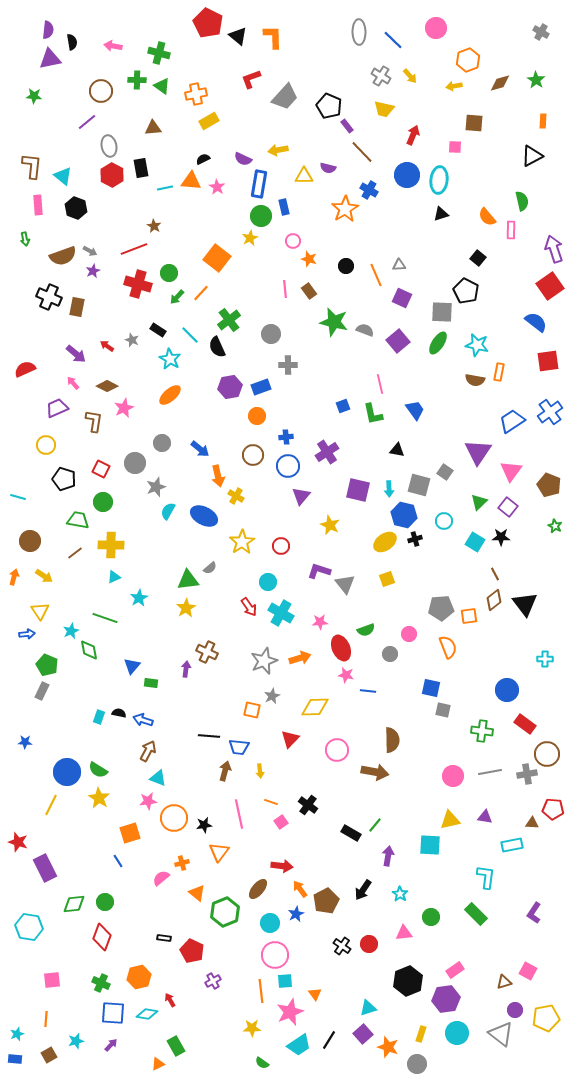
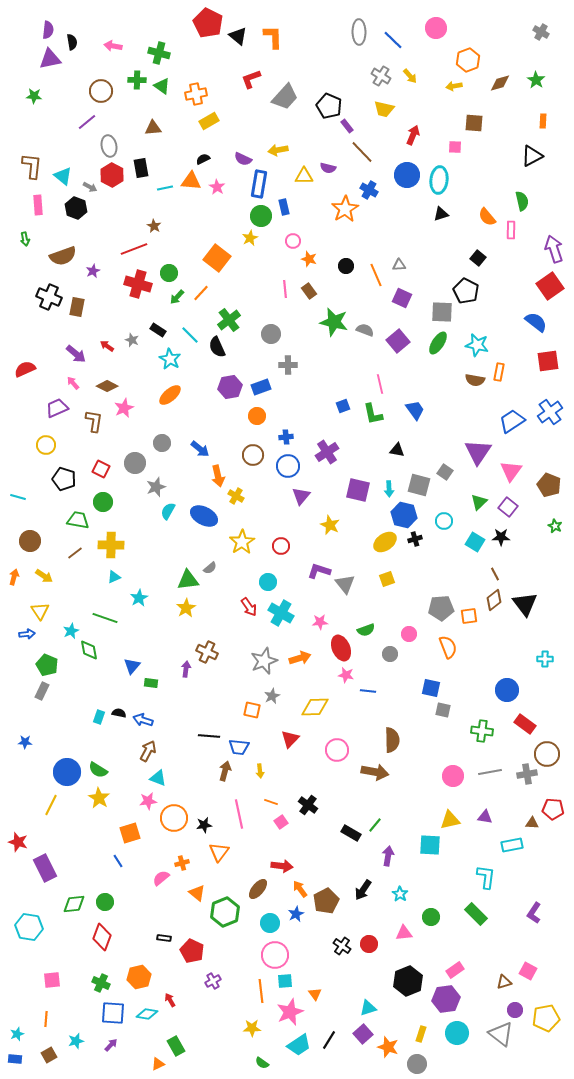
gray arrow at (90, 251): moved 64 px up
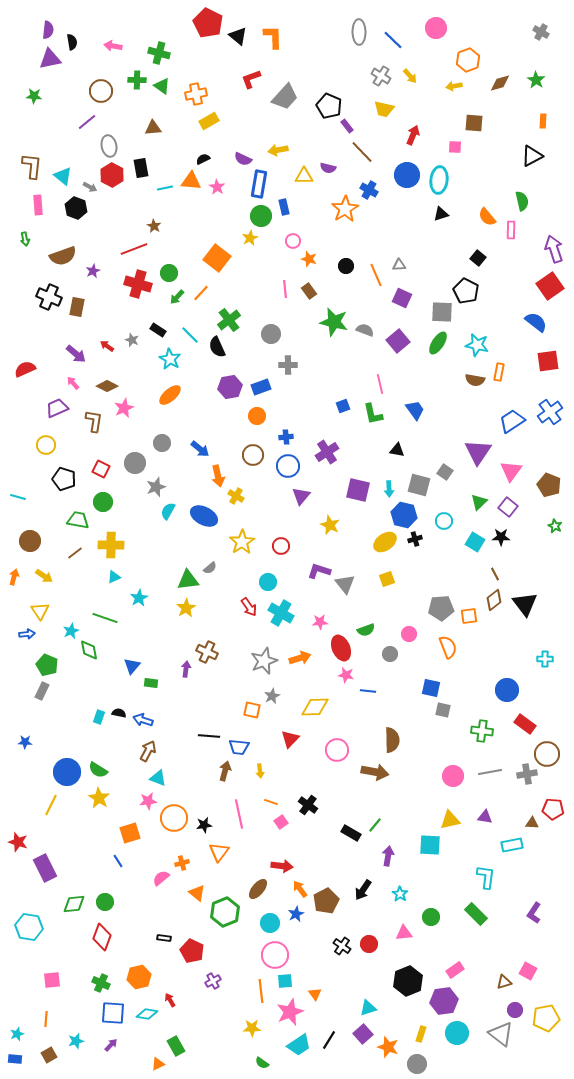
purple hexagon at (446, 999): moved 2 px left, 2 px down
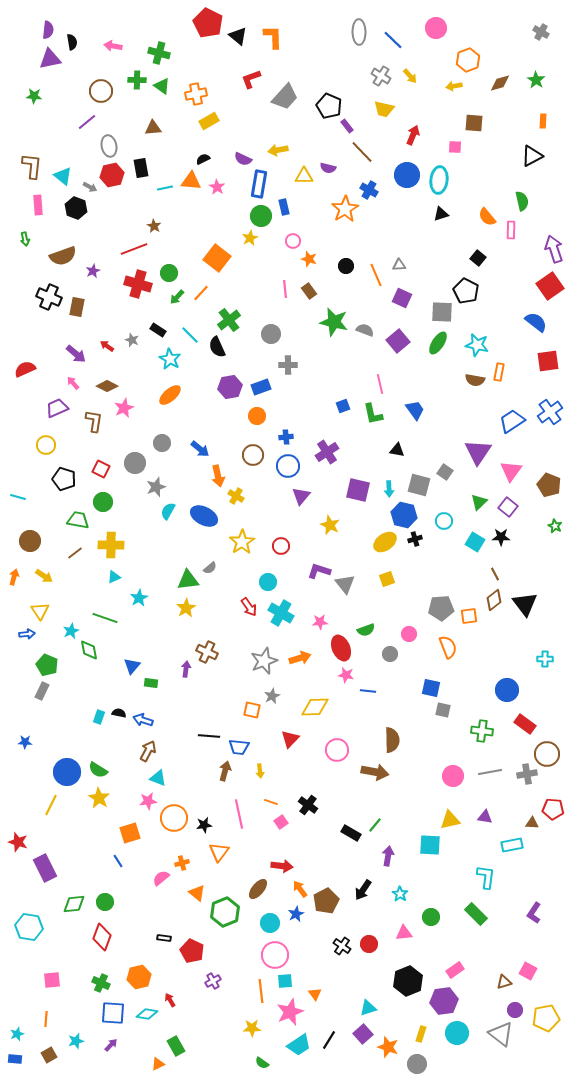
red hexagon at (112, 175): rotated 20 degrees clockwise
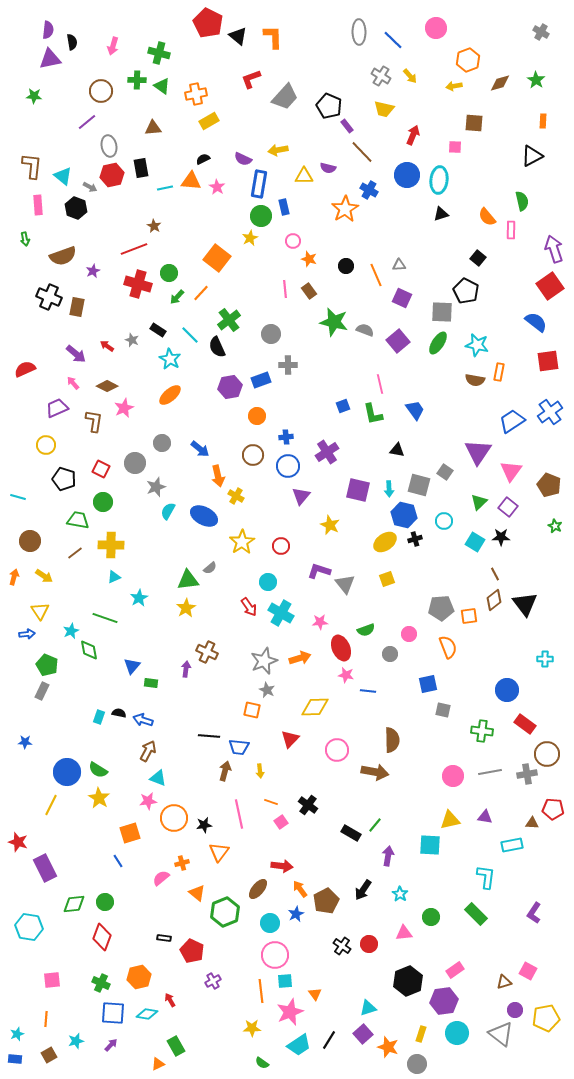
pink arrow at (113, 46): rotated 84 degrees counterclockwise
blue rectangle at (261, 387): moved 7 px up
blue square at (431, 688): moved 3 px left, 4 px up; rotated 24 degrees counterclockwise
gray star at (272, 696): moved 5 px left, 6 px up; rotated 21 degrees counterclockwise
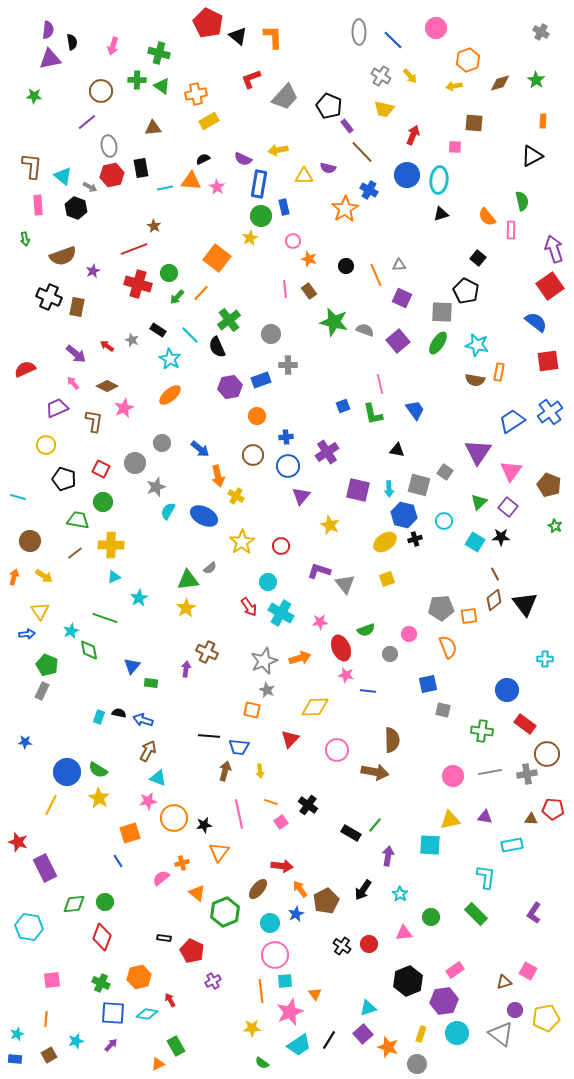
brown triangle at (532, 823): moved 1 px left, 4 px up
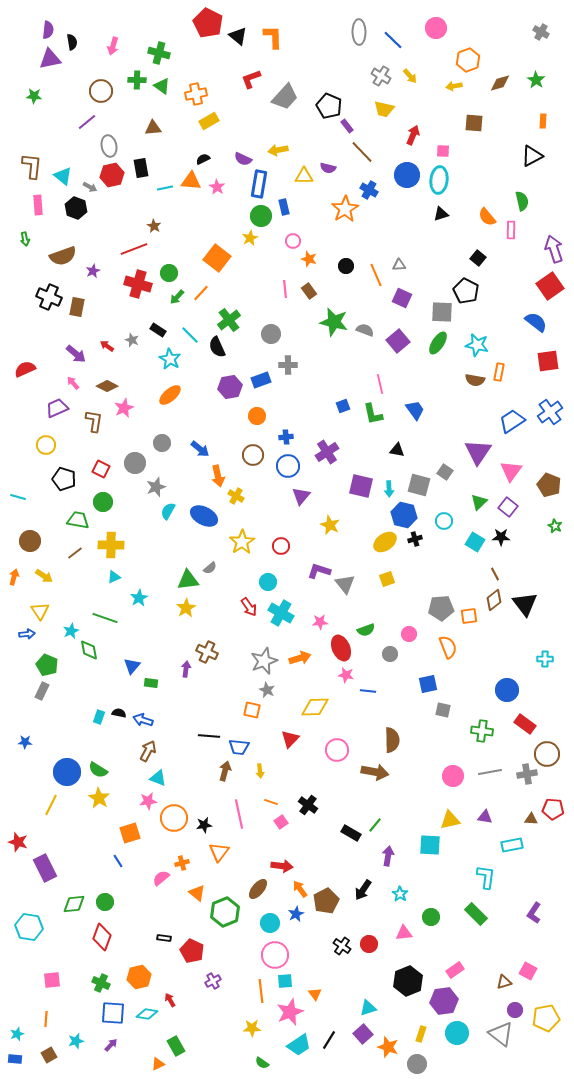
pink square at (455, 147): moved 12 px left, 4 px down
purple square at (358, 490): moved 3 px right, 4 px up
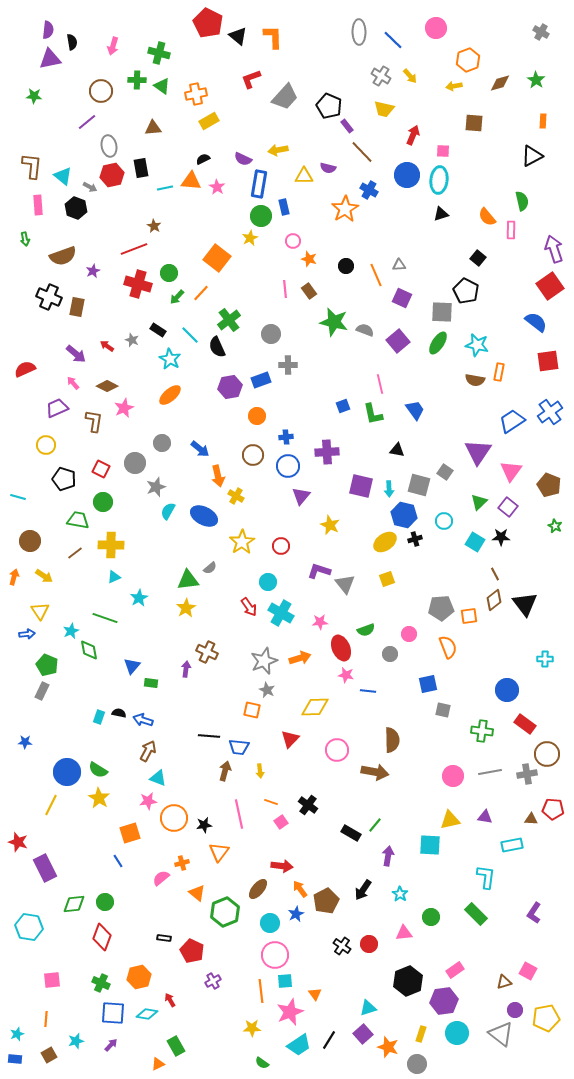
purple cross at (327, 452): rotated 30 degrees clockwise
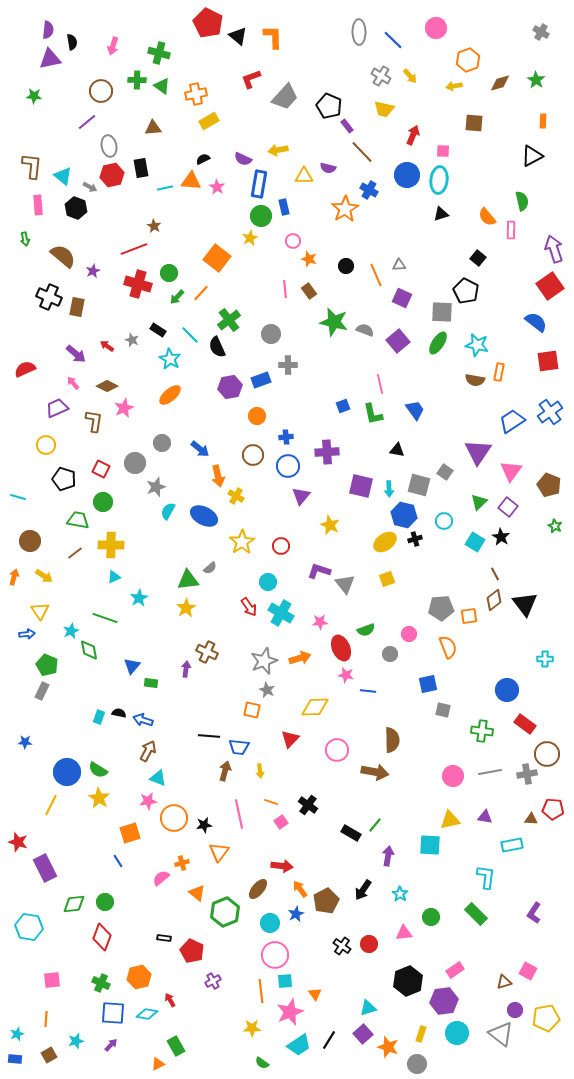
brown semicircle at (63, 256): rotated 120 degrees counterclockwise
black star at (501, 537): rotated 30 degrees clockwise
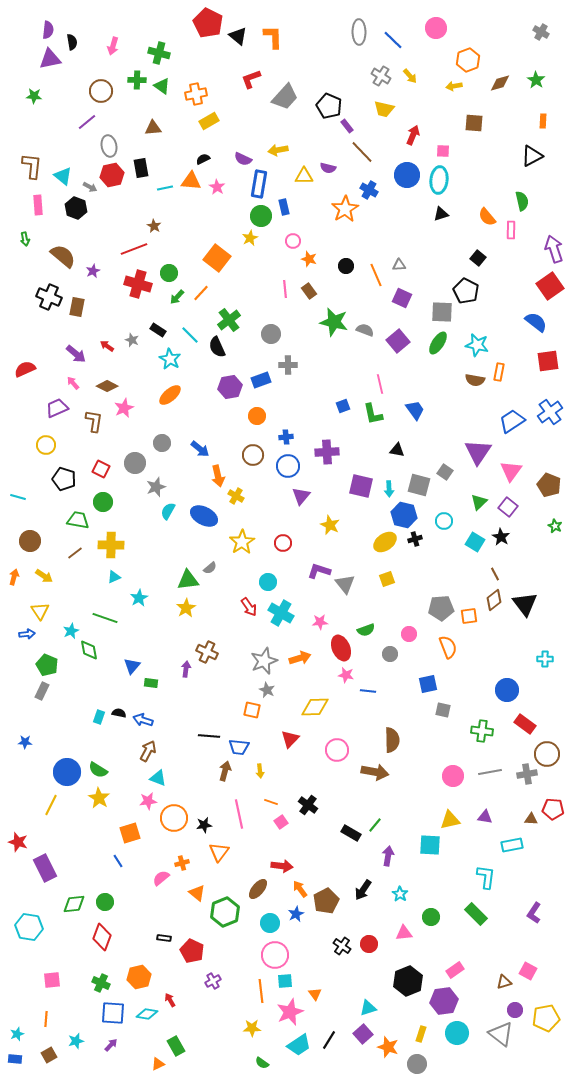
red circle at (281, 546): moved 2 px right, 3 px up
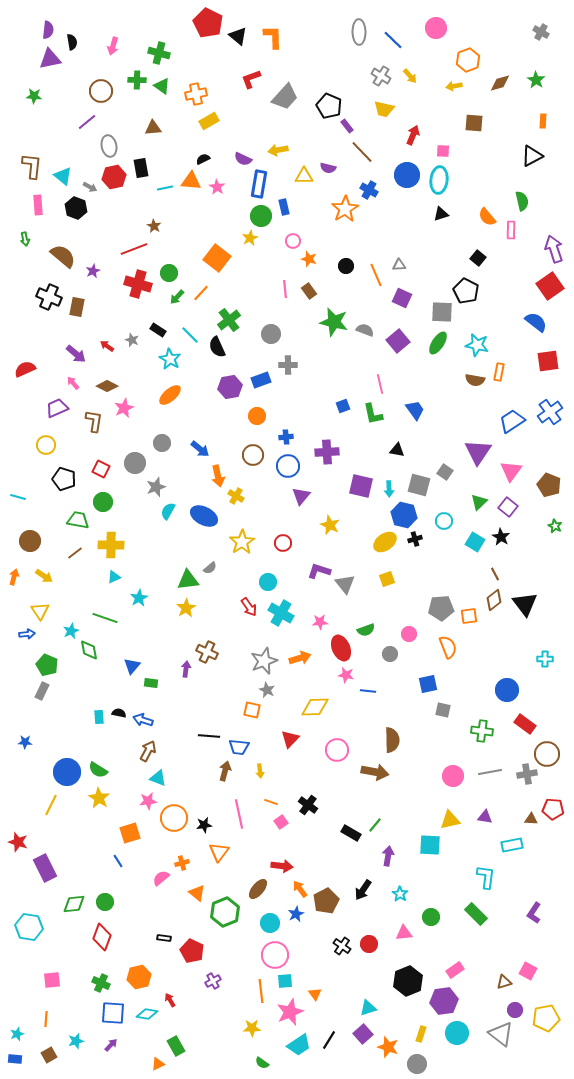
red hexagon at (112, 175): moved 2 px right, 2 px down
cyan rectangle at (99, 717): rotated 24 degrees counterclockwise
